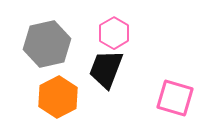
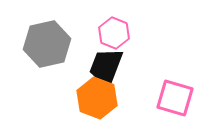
pink hexagon: rotated 8 degrees counterclockwise
black trapezoid: moved 2 px up
orange hexagon: moved 39 px right, 1 px down; rotated 12 degrees counterclockwise
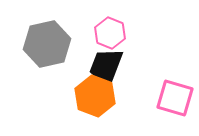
pink hexagon: moved 4 px left
orange hexagon: moved 2 px left, 2 px up
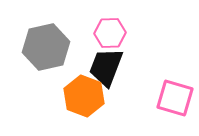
pink hexagon: rotated 24 degrees counterclockwise
gray hexagon: moved 1 px left, 3 px down
orange hexagon: moved 11 px left
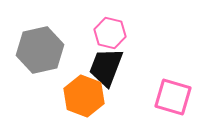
pink hexagon: rotated 16 degrees clockwise
gray hexagon: moved 6 px left, 3 px down
pink square: moved 2 px left, 1 px up
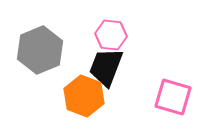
pink hexagon: moved 1 px right, 2 px down; rotated 8 degrees counterclockwise
gray hexagon: rotated 9 degrees counterclockwise
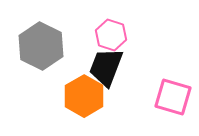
pink hexagon: rotated 12 degrees clockwise
gray hexagon: moved 1 px right, 4 px up; rotated 12 degrees counterclockwise
orange hexagon: rotated 9 degrees clockwise
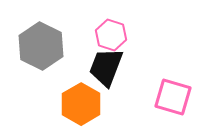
orange hexagon: moved 3 px left, 8 px down
